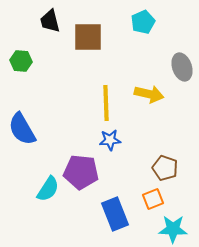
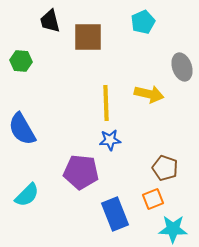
cyan semicircle: moved 21 px left, 6 px down; rotated 12 degrees clockwise
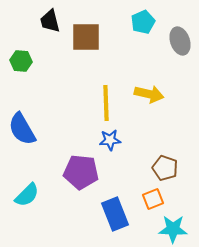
brown square: moved 2 px left
gray ellipse: moved 2 px left, 26 px up
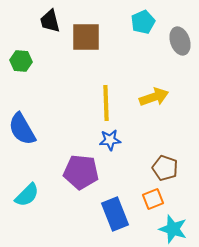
yellow arrow: moved 5 px right, 3 px down; rotated 32 degrees counterclockwise
cyan star: rotated 16 degrees clockwise
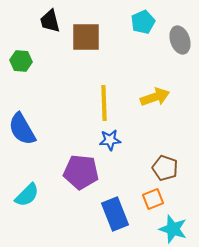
gray ellipse: moved 1 px up
yellow arrow: moved 1 px right
yellow line: moved 2 px left
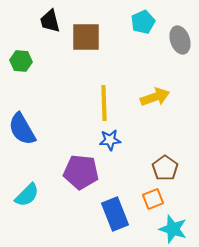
brown pentagon: rotated 15 degrees clockwise
